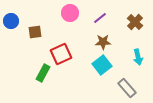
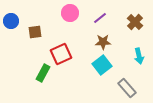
cyan arrow: moved 1 px right, 1 px up
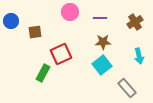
pink circle: moved 1 px up
purple line: rotated 40 degrees clockwise
brown cross: rotated 14 degrees clockwise
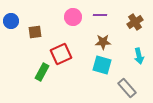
pink circle: moved 3 px right, 5 px down
purple line: moved 3 px up
cyan square: rotated 36 degrees counterclockwise
green rectangle: moved 1 px left, 1 px up
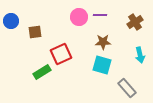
pink circle: moved 6 px right
cyan arrow: moved 1 px right, 1 px up
green rectangle: rotated 30 degrees clockwise
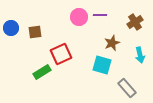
blue circle: moved 7 px down
brown star: moved 9 px right, 1 px down; rotated 21 degrees counterclockwise
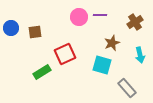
red square: moved 4 px right
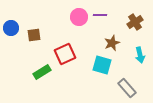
brown square: moved 1 px left, 3 px down
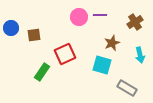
green rectangle: rotated 24 degrees counterclockwise
gray rectangle: rotated 18 degrees counterclockwise
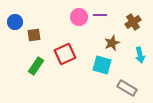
brown cross: moved 2 px left
blue circle: moved 4 px right, 6 px up
green rectangle: moved 6 px left, 6 px up
